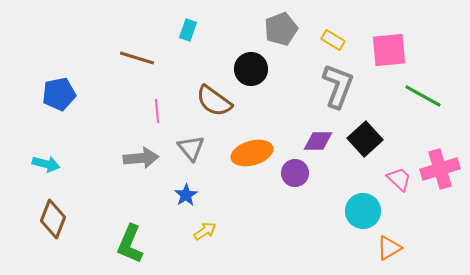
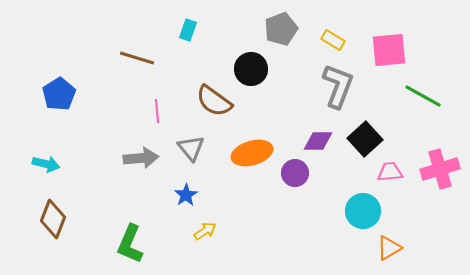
blue pentagon: rotated 20 degrees counterclockwise
pink trapezoid: moved 9 px left, 7 px up; rotated 48 degrees counterclockwise
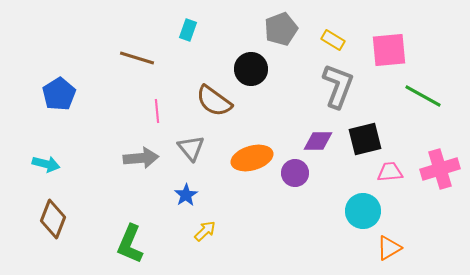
black square: rotated 28 degrees clockwise
orange ellipse: moved 5 px down
yellow arrow: rotated 10 degrees counterclockwise
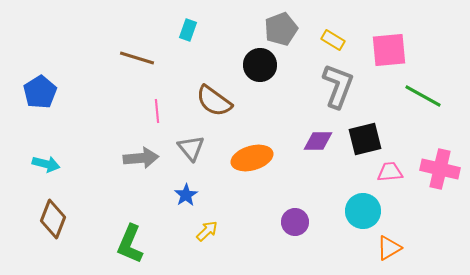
black circle: moved 9 px right, 4 px up
blue pentagon: moved 19 px left, 2 px up
pink cross: rotated 30 degrees clockwise
purple circle: moved 49 px down
yellow arrow: moved 2 px right
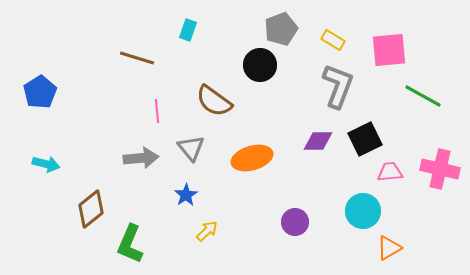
black square: rotated 12 degrees counterclockwise
brown diamond: moved 38 px right, 10 px up; rotated 30 degrees clockwise
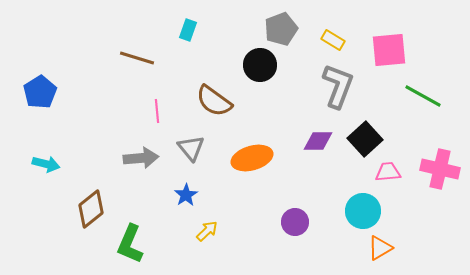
black square: rotated 16 degrees counterclockwise
pink trapezoid: moved 2 px left
orange triangle: moved 9 px left
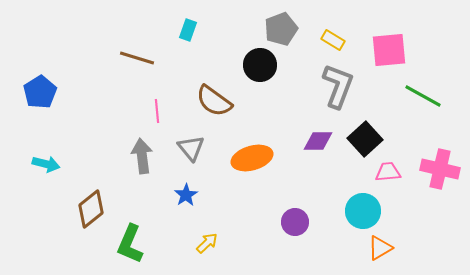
gray arrow: moved 1 px right, 2 px up; rotated 92 degrees counterclockwise
yellow arrow: moved 12 px down
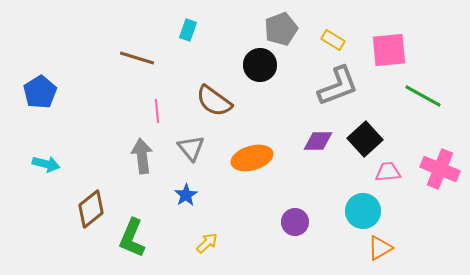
gray L-shape: rotated 48 degrees clockwise
pink cross: rotated 9 degrees clockwise
green L-shape: moved 2 px right, 6 px up
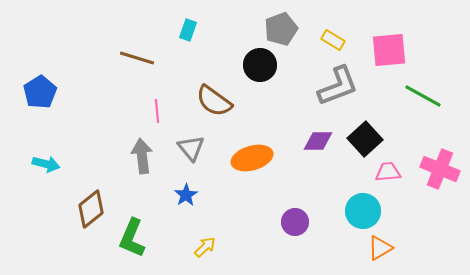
yellow arrow: moved 2 px left, 4 px down
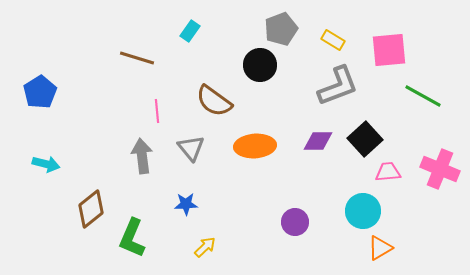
cyan rectangle: moved 2 px right, 1 px down; rotated 15 degrees clockwise
orange ellipse: moved 3 px right, 12 px up; rotated 12 degrees clockwise
blue star: moved 9 px down; rotated 30 degrees clockwise
